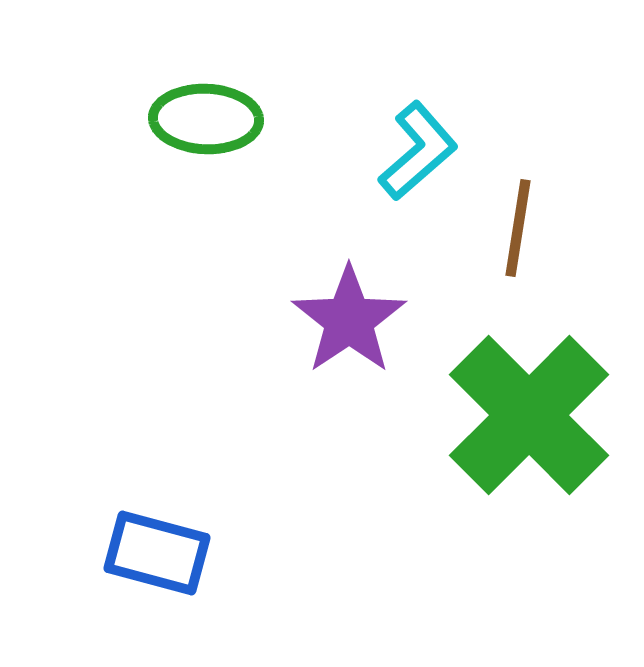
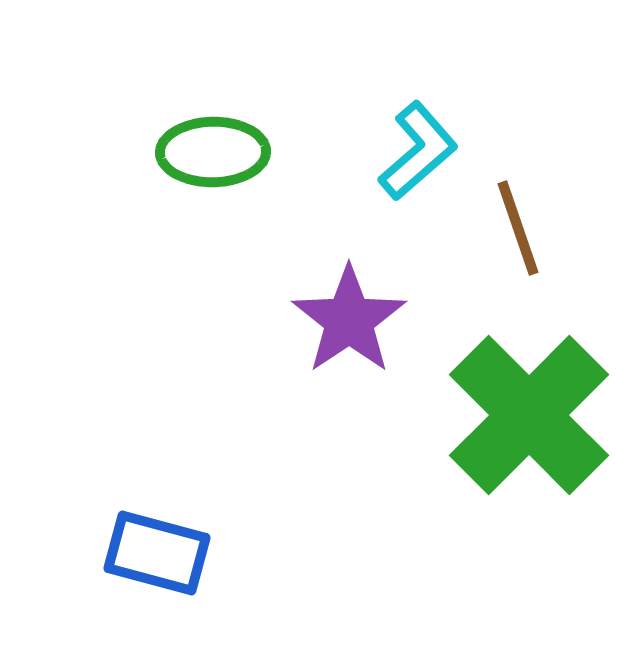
green ellipse: moved 7 px right, 33 px down; rotated 3 degrees counterclockwise
brown line: rotated 28 degrees counterclockwise
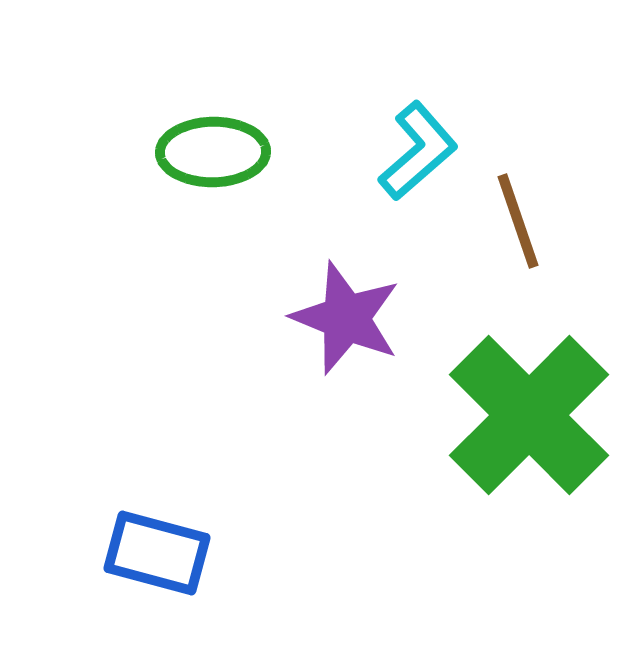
brown line: moved 7 px up
purple star: moved 3 px left, 2 px up; rotated 16 degrees counterclockwise
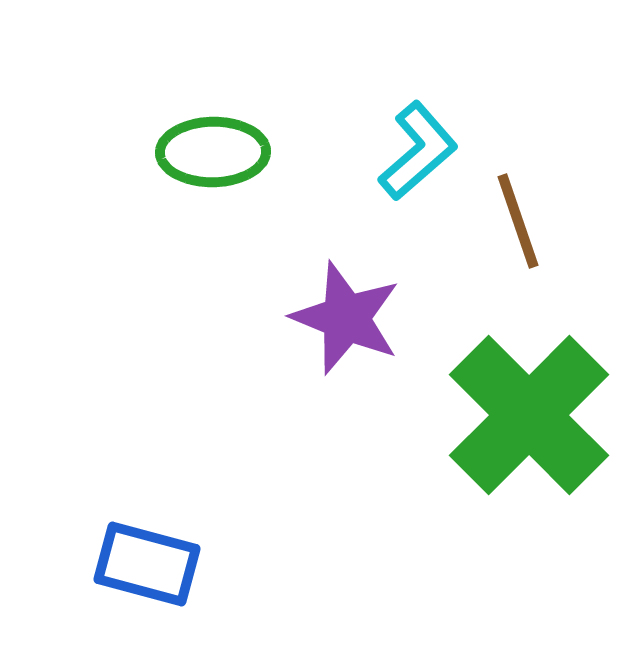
blue rectangle: moved 10 px left, 11 px down
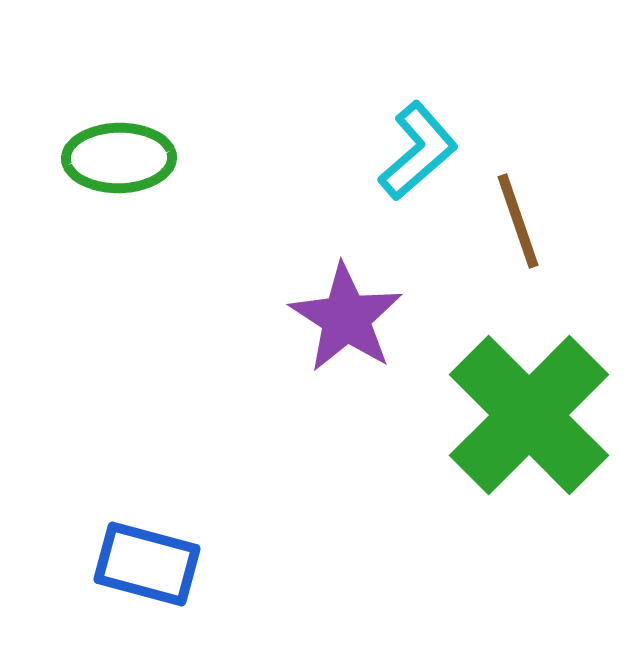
green ellipse: moved 94 px left, 6 px down
purple star: rotated 11 degrees clockwise
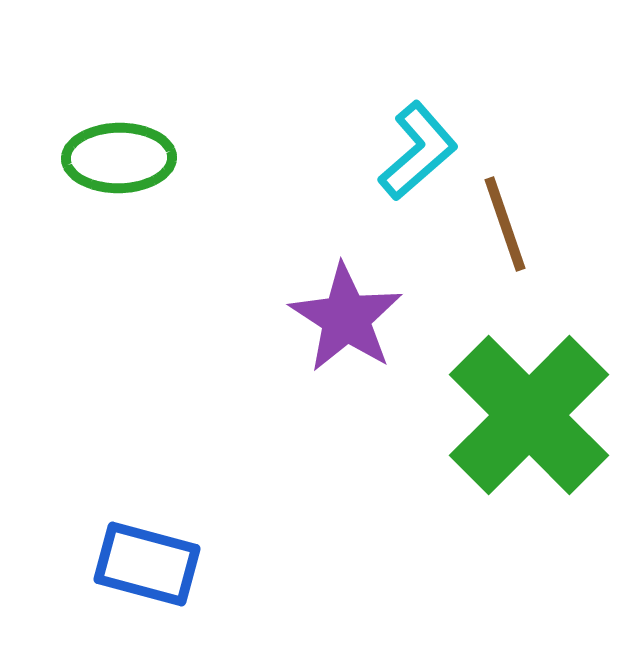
brown line: moved 13 px left, 3 px down
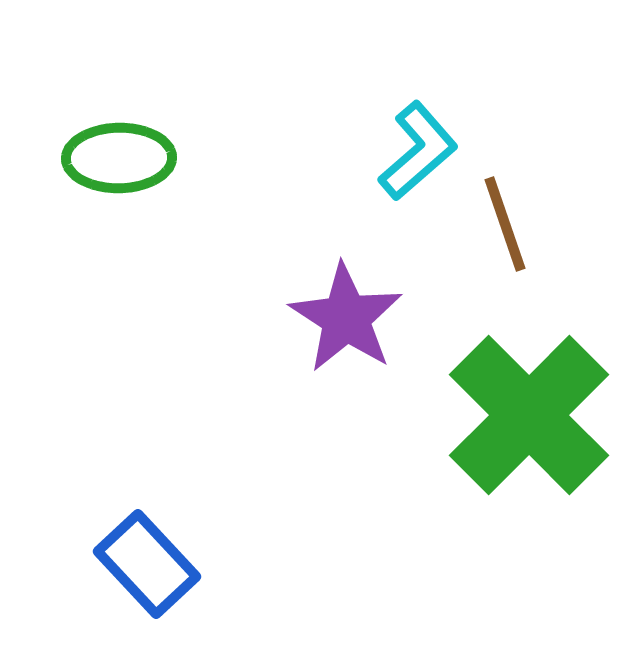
blue rectangle: rotated 32 degrees clockwise
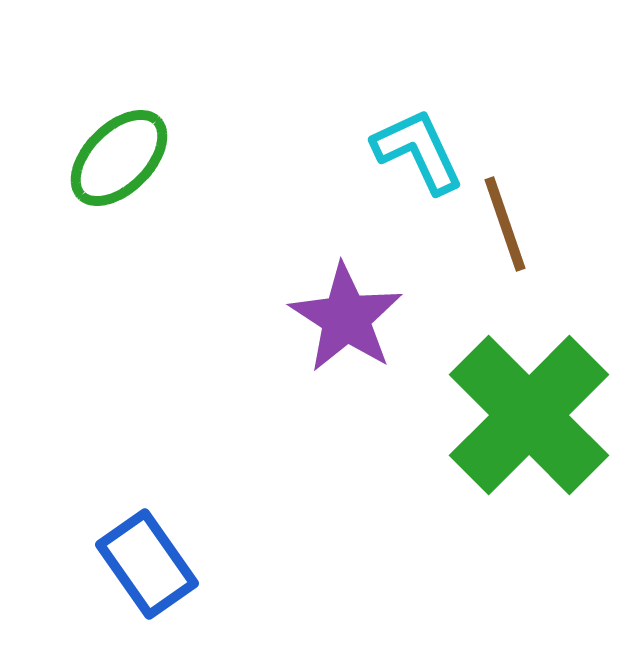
cyan L-shape: rotated 74 degrees counterclockwise
green ellipse: rotated 44 degrees counterclockwise
blue rectangle: rotated 8 degrees clockwise
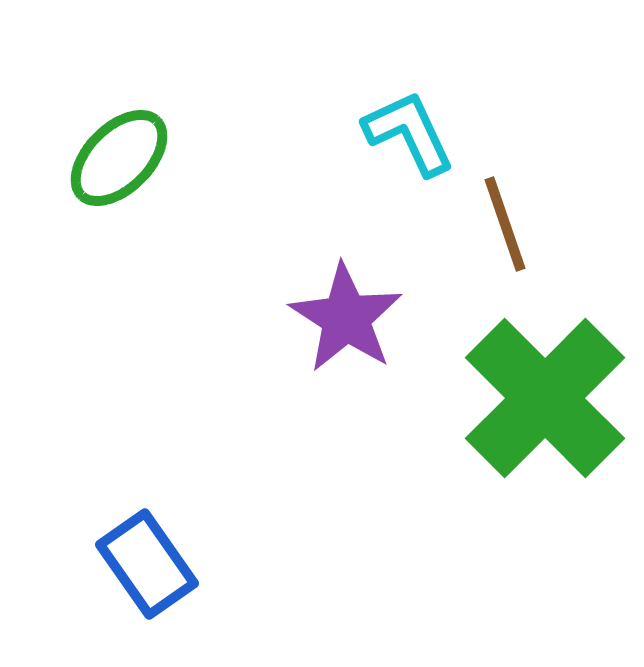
cyan L-shape: moved 9 px left, 18 px up
green cross: moved 16 px right, 17 px up
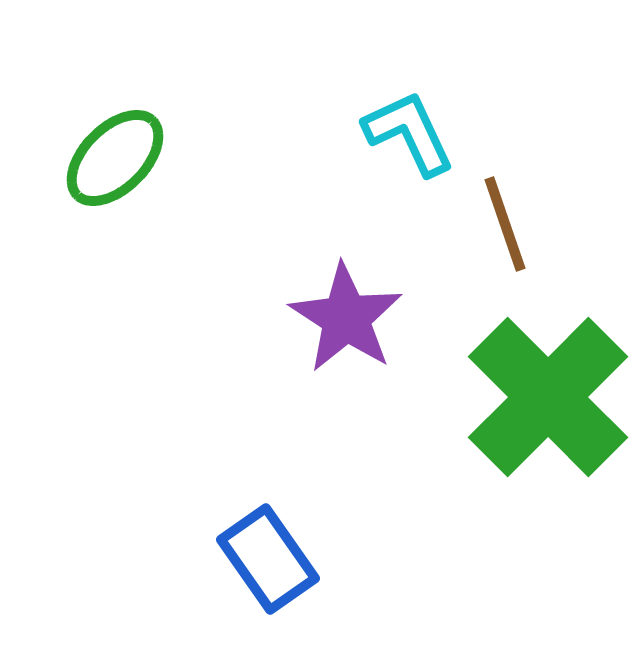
green ellipse: moved 4 px left
green cross: moved 3 px right, 1 px up
blue rectangle: moved 121 px right, 5 px up
